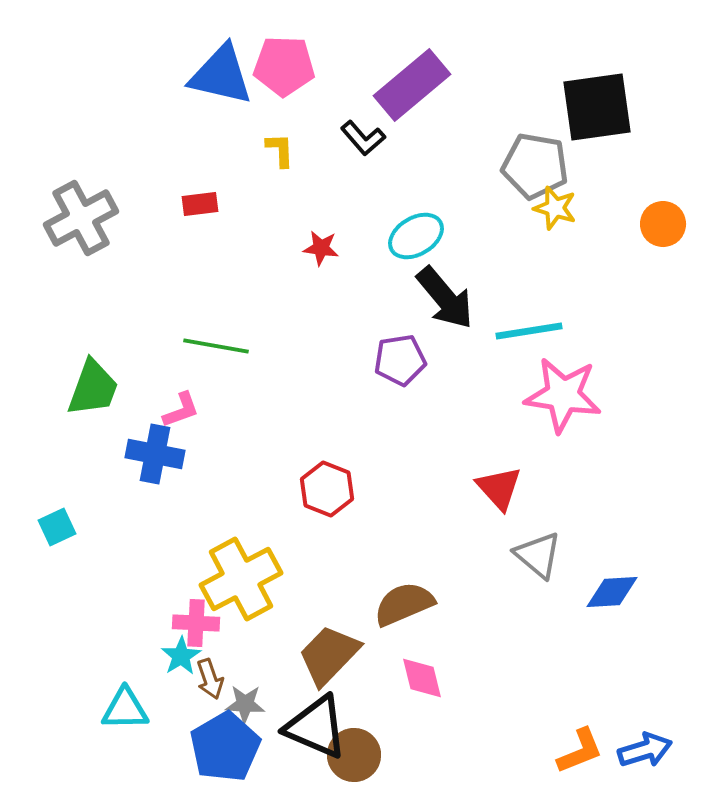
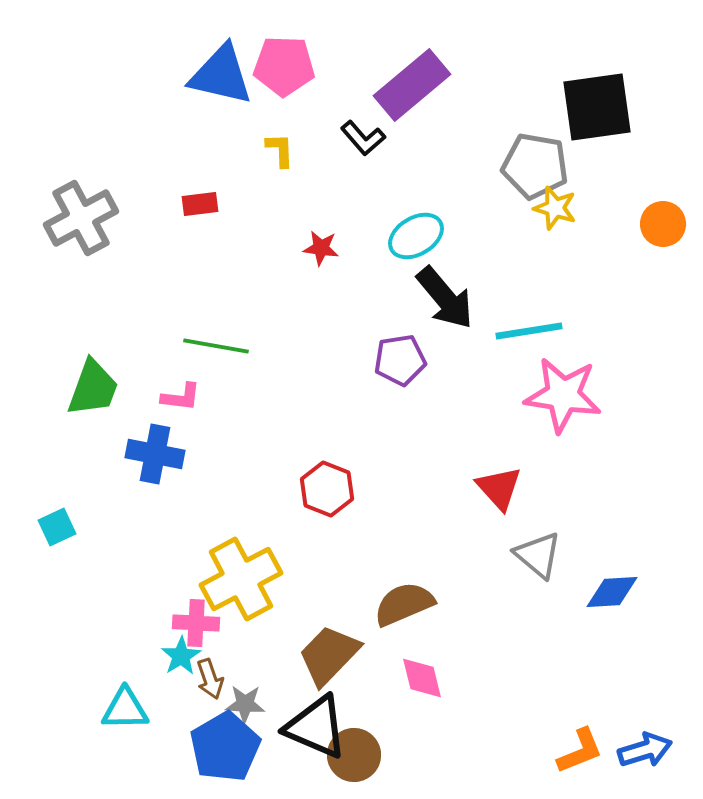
pink L-shape: moved 13 px up; rotated 27 degrees clockwise
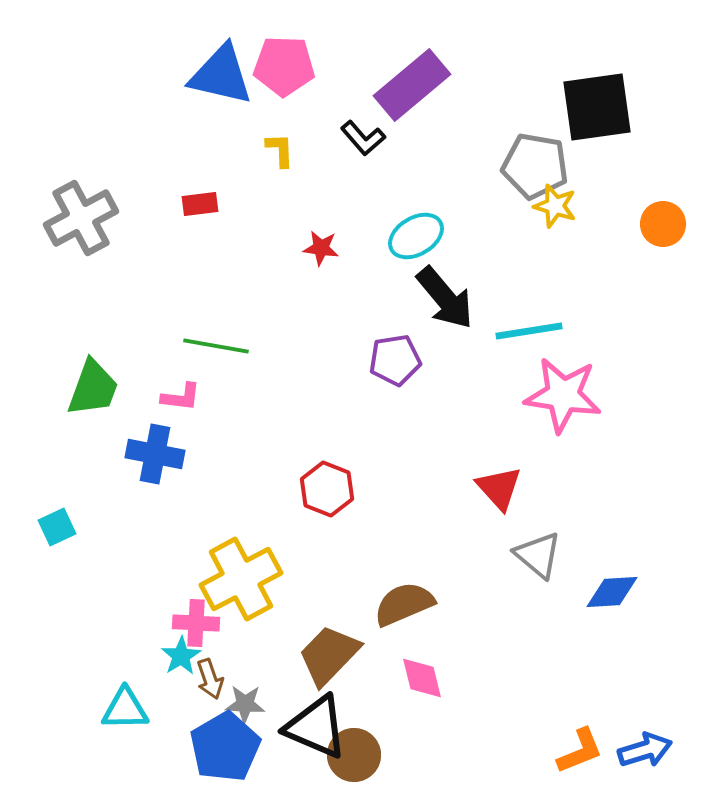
yellow star: moved 2 px up
purple pentagon: moved 5 px left
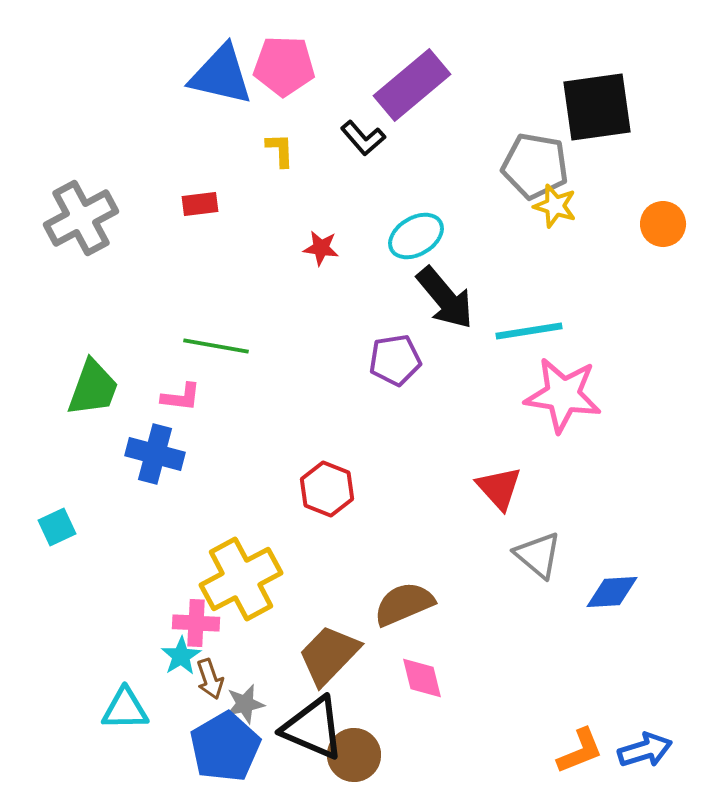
blue cross: rotated 4 degrees clockwise
gray star: rotated 15 degrees counterclockwise
black triangle: moved 3 px left, 1 px down
